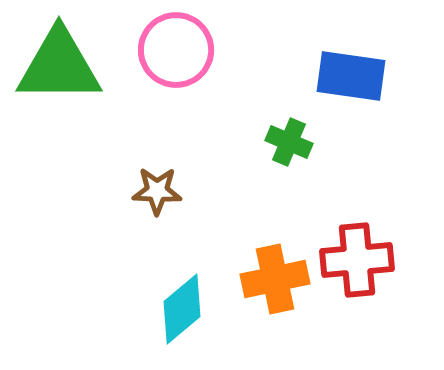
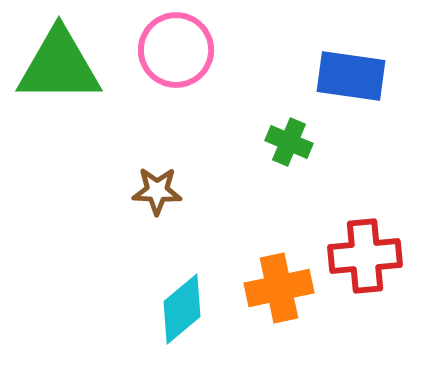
red cross: moved 8 px right, 4 px up
orange cross: moved 4 px right, 9 px down
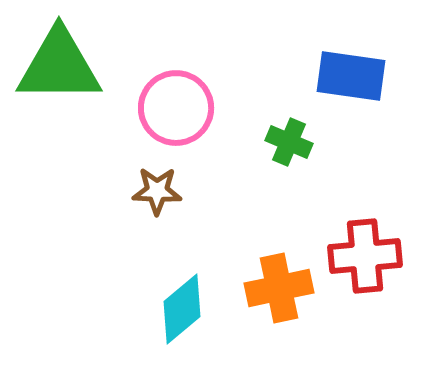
pink circle: moved 58 px down
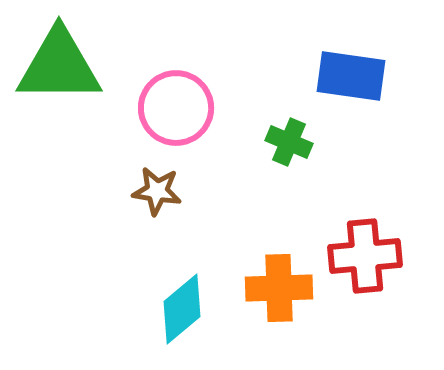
brown star: rotated 6 degrees clockwise
orange cross: rotated 10 degrees clockwise
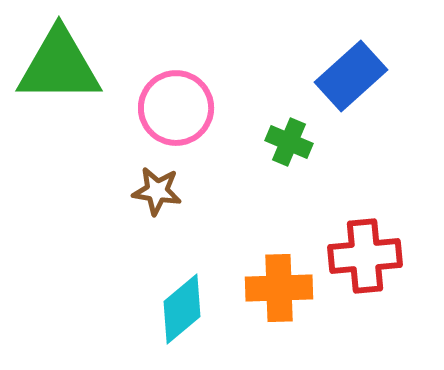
blue rectangle: rotated 50 degrees counterclockwise
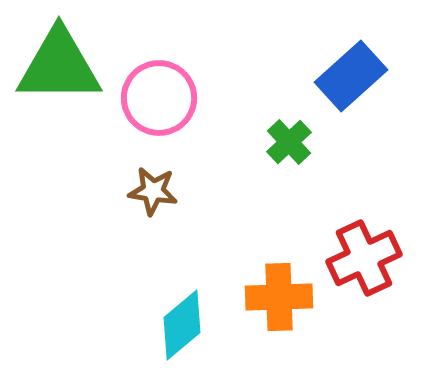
pink circle: moved 17 px left, 10 px up
green cross: rotated 24 degrees clockwise
brown star: moved 4 px left
red cross: moved 1 px left, 2 px down; rotated 20 degrees counterclockwise
orange cross: moved 9 px down
cyan diamond: moved 16 px down
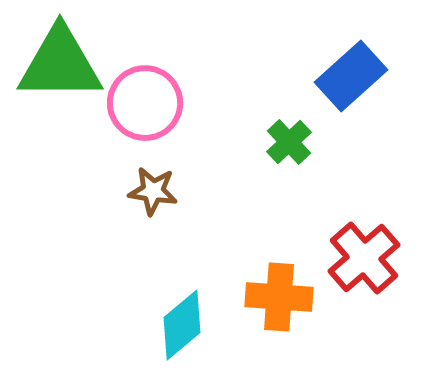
green triangle: moved 1 px right, 2 px up
pink circle: moved 14 px left, 5 px down
red cross: rotated 16 degrees counterclockwise
orange cross: rotated 6 degrees clockwise
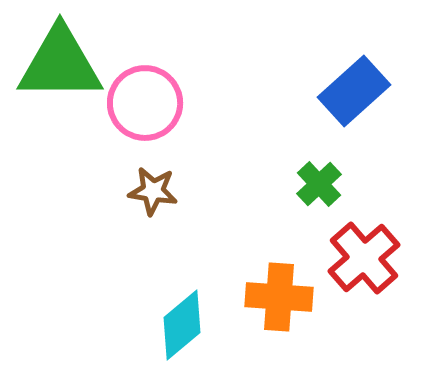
blue rectangle: moved 3 px right, 15 px down
green cross: moved 30 px right, 42 px down
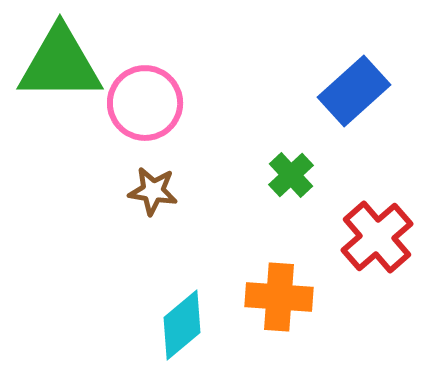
green cross: moved 28 px left, 9 px up
red cross: moved 13 px right, 21 px up
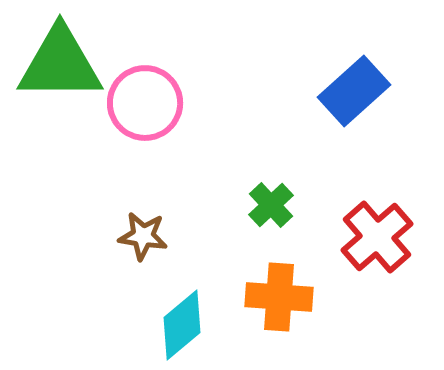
green cross: moved 20 px left, 30 px down
brown star: moved 10 px left, 45 px down
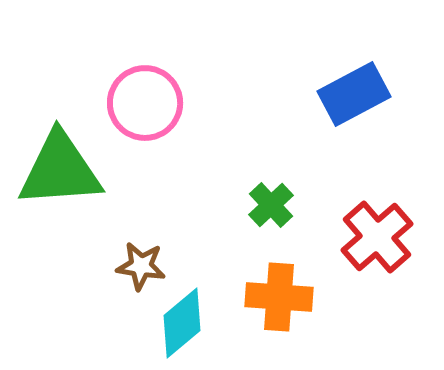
green triangle: moved 106 px down; rotated 4 degrees counterclockwise
blue rectangle: moved 3 px down; rotated 14 degrees clockwise
brown star: moved 2 px left, 30 px down
cyan diamond: moved 2 px up
